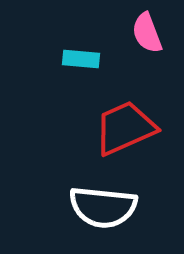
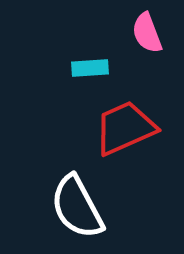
cyan rectangle: moved 9 px right, 9 px down; rotated 9 degrees counterclockwise
white semicircle: moved 26 px left; rotated 56 degrees clockwise
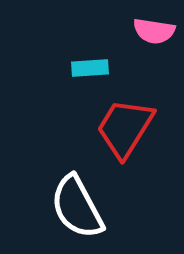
pink semicircle: moved 7 px right, 2 px up; rotated 60 degrees counterclockwise
red trapezoid: rotated 34 degrees counterclockwise
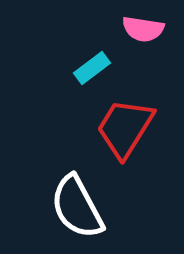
pink semicircle: moved 11 px left, 2 px up
cyan rectangle: moved 2 px right; rotated 33 degrees counterclockwise
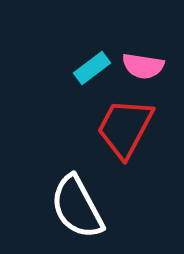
pink semicircle: moved 37 px down
red trapezoid: rotated 4 degrees counterclockwise
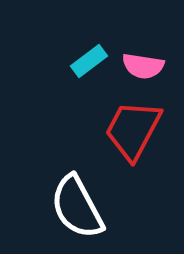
cyan rectangle: moved 3 px left, 7 px up
red trapezoid: moved 8 px right, 2 px down
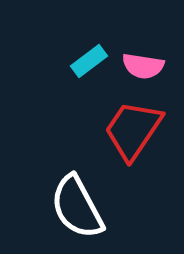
red trapezoid: rotated 6 degrees clockwise
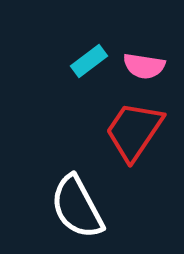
pink semicircle: moved 1 px right
red trapezoid: moved 1 px right, 1 px down
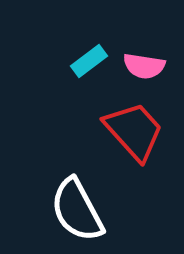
red trapezoid: rotated 104 degrees clockwise
white semicircle: moved 3 px down
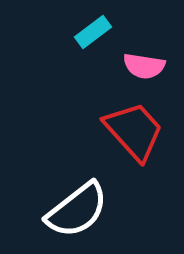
cyan rectangle: moved 4 px right, 29 px up
white semicircle: rotated 100 degrees counterclockwise
